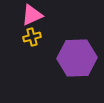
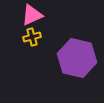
purple hexagon: rotated 15 degrees clockwise
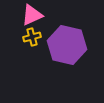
purple hexagon: moved 10 px left, 13 px up
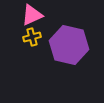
purple hexagon: moved 2 px right
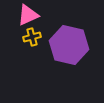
pink triangle: moved 4 px left
